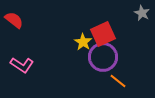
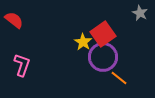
gray star: moved 2 px left
red square: rotated 10 degrees counterclockwise
pink L-shape: rotated 105 degrees counterclockwise
orange line: moved 1 px right, 3 px up
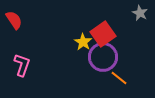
red semicircle: rotated 18 degrees clockwise
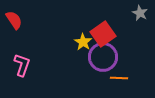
orange line: rotated 36 degrees counterclockwise
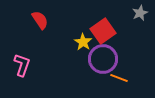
gray star: rotated 21 degrees clockwise
red semicircle: moved 26 px right
red square: moved 3 px up
purple circle: moved 2 px down
orange line: rotated 18 degrees clockwise
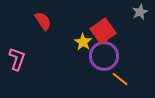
gray star: moved 1 px up
red semicircle: moved 3 px right, 1 px down
purple circle: moved 1 px right, 3 px up
pink L-shape: moved 5 px left, 6 px up
orange line: moved 1 px right, 1 px down; rotated 18 degrees clockwise
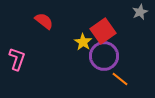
red semicircle: moved 1 px right; rotated 18 degrees counterclockwise
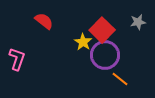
gray star: moved 2 px left, 10 px down; rotated 14 degrees clockwise
red square: moved 1 px left, 1 px up; rotated 10 degrees counterclockwise
purple circle: moved 1 px right, 1 px up
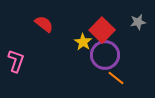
red semicircle: moved 3 px down
pink L-shape: moved 1 px left, 2 px down
orange line: moved 4 px left, 1 px up
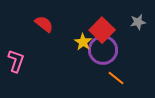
purple circle: moved 2 px left, 5 px up
